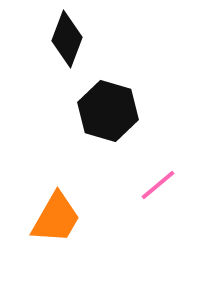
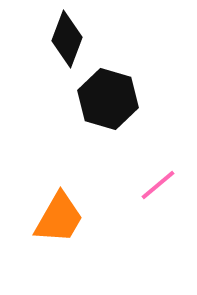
black hexagon: moved 12 px up
orange trapezoid: moved 3 px right
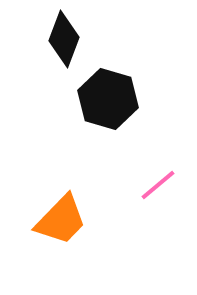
black diamond: moved 3 px left
orange trapezoid: moved 2 px right, 2 px down; rotated 14 degrees clockwise
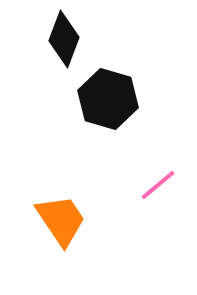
orange trapezoid: rotated 78 degrees counterclockwise
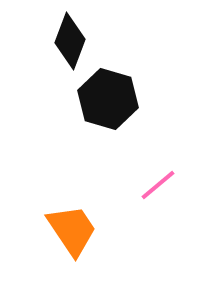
black diamond: moved 6 px right, 2 px down
orange trapezoid: moved 11 px right, 10 px down
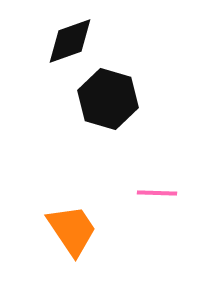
black diamond: rotated 50 degrees clockwise
pink line: moved 1 px left, 8 px down; rotated 42 degrees clockwise
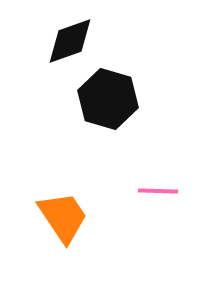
pink line: moved 1 px right, 2 px up
orange trapezoid: moved 9 px left, 13 px up
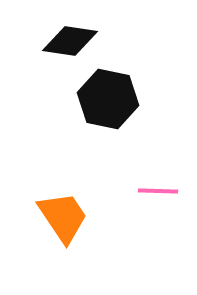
black diamond: rotated 28 degrees clockwise
black hexagon: rotated 4 degrees counterclockwise
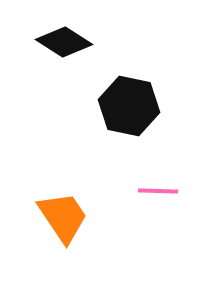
black diamond: moved 6 px left, 1 px down; rotated 24 degrees clockwise
black hexagon: moved 21 px right, 7 px down
